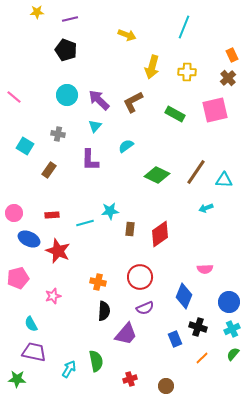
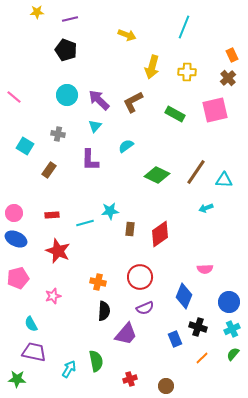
blue ellipse at (29, 239): moved 13 px left
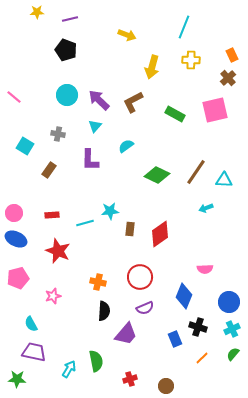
yellow cross at (187, 72): moved 4 px right, 12 px up
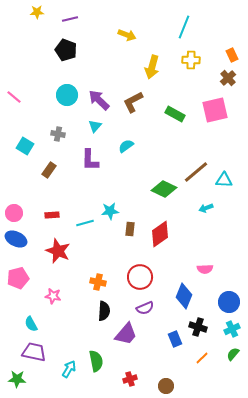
brown line at (196, 172): rotated 16 degrees clockwise
green diamond at (157, 175): moved 7 px right, 14 px down
pink star at (53, 296): rotated 28 degrees clockwise
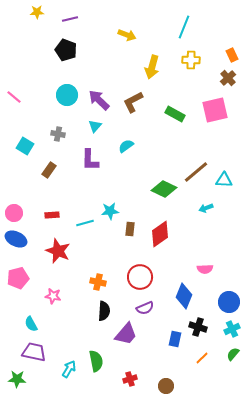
blue rectangle at (175, 339): rotated 35 degrees clockwise
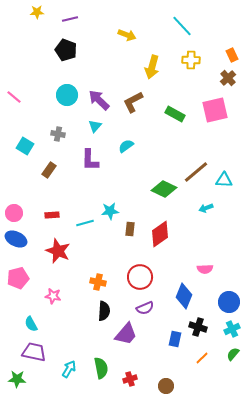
cyan line at (184, 27): moved 2 px left, 1 px up; rotated 65 degrees counterclockwise
green semicircle at (96, 361): moved 5 px right, 7 px down
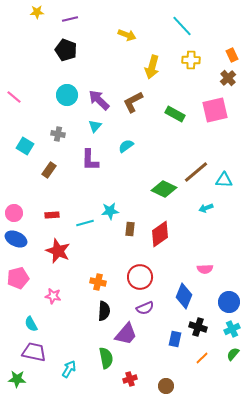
green semicircle at (101, 368): moved 5 px right, 10 px up
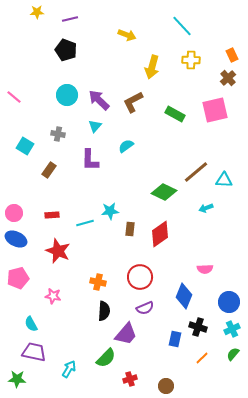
green diamond at (164, 189): moved 3 px down
green semicircle at (106, 358): rotated 55 degrees clockwise
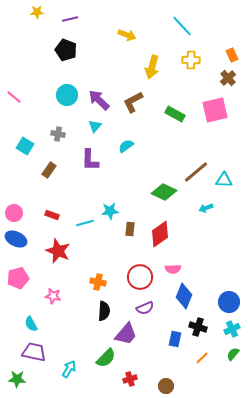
red rectangle at (52, 215): rotated 24 degrees clockwise
pink semicircle at (205, 269): moved 32 px left
